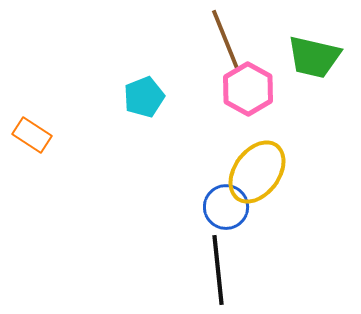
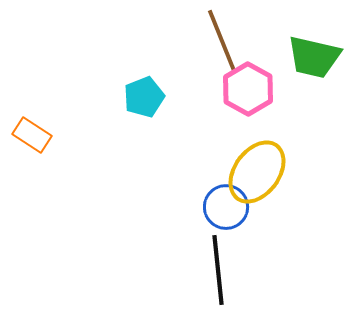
brown line: moved 4 px left
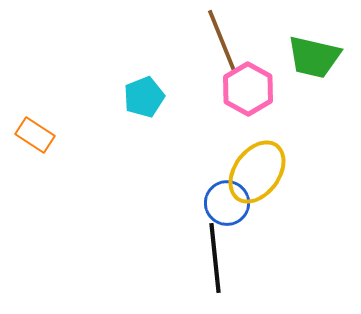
orange rectangle: moved 3 px right
blue circle: moved 1 px right, 4 px up
black line: moved 3 px left, 12 px up
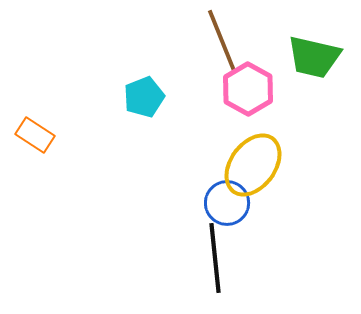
yellow ellipse: moved 4 px left, 7 px up
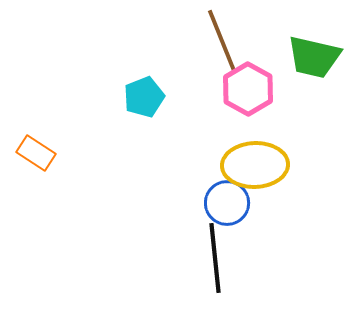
orange rectangle: moved 1 px right, 18 px down
yellow ellipse: moved 2 px right; rotated 52 degrees clockwise
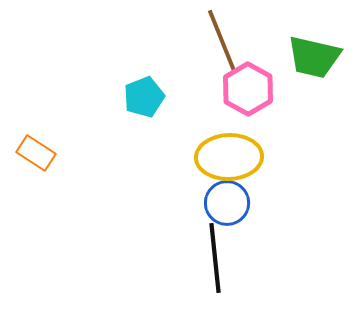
yellow ellipse: moved 26 px left, 8 px up
